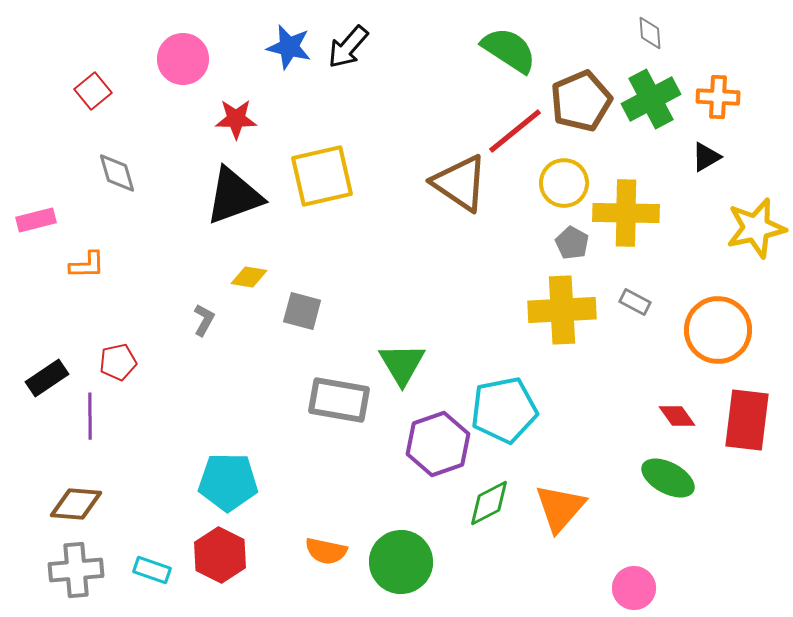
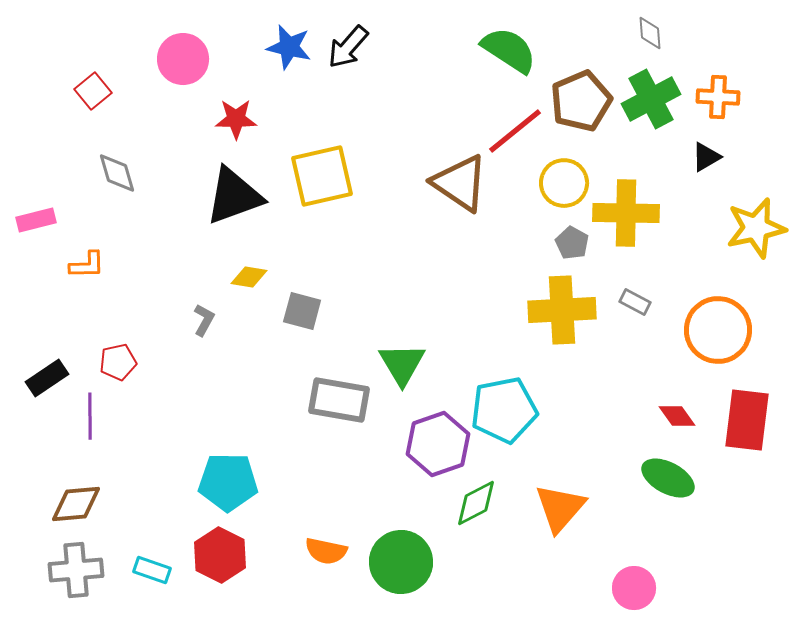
green diamond at (489, 503): moved 13 px left
brown diamond at (76, 504): rotated 10 degrees counterclockwise
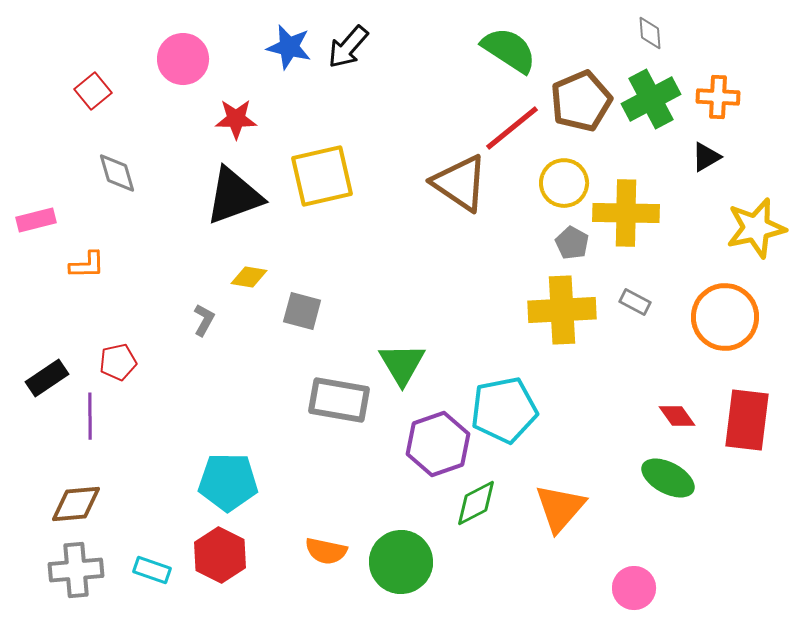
red line at (515, 131): moved 3 px left, 3 px up
orange circle at (718, 330): moved 7 px right, 13 px up
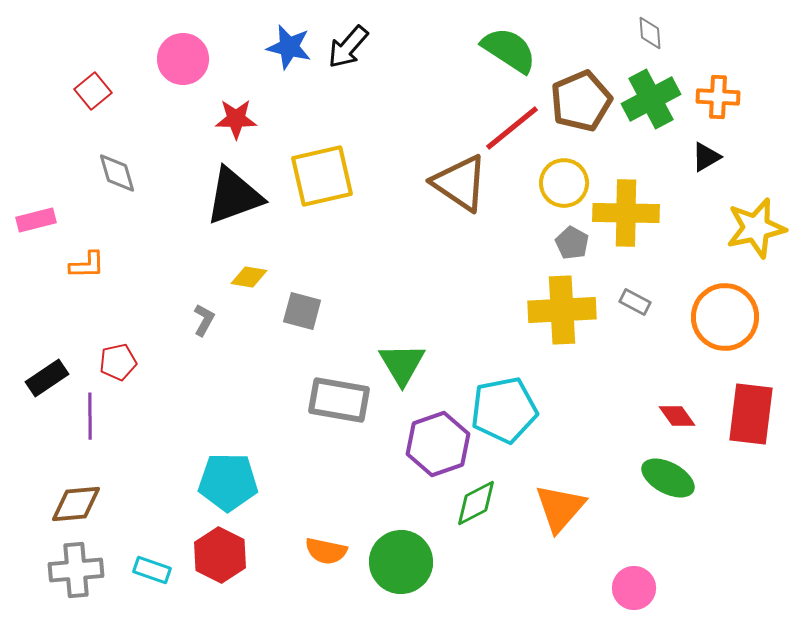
red rectangle at (747, 420): moved 4 px right, 6 px up
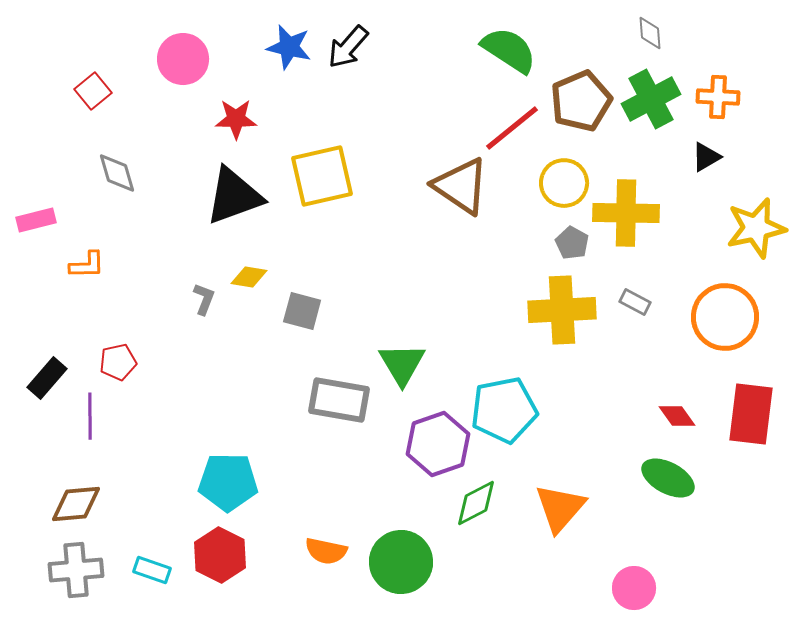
brown triangle at (460, 183): moved 1 px right, 3 px down
gray L-shape at (204, 320): moved 21 px up; rotated 8 degrees counterclockwise
black rectangle at (47, 378): rotated 15 degrees counterclockwise
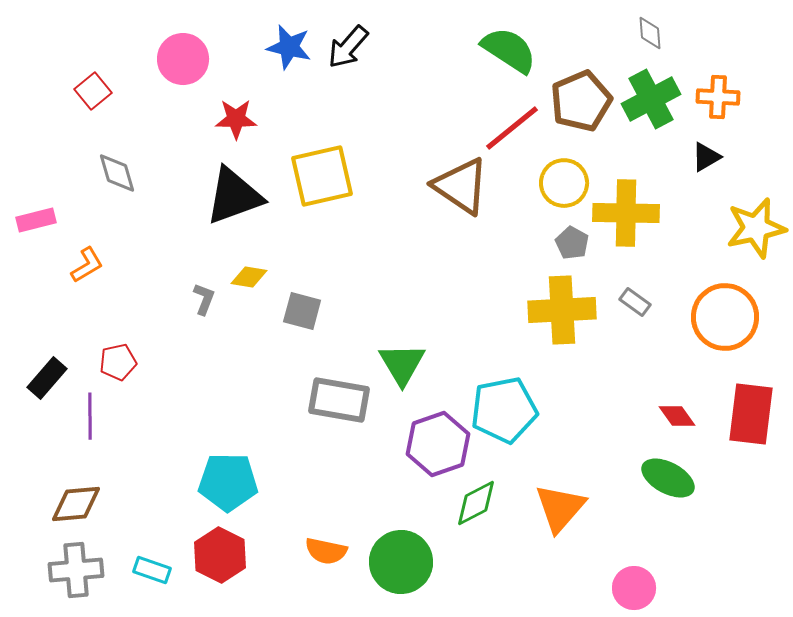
orange L-shape at (87, 265): rotated 30 degrees counterclockwise
gray rectangle at (635, 302): rotated 8 degrees clockwise
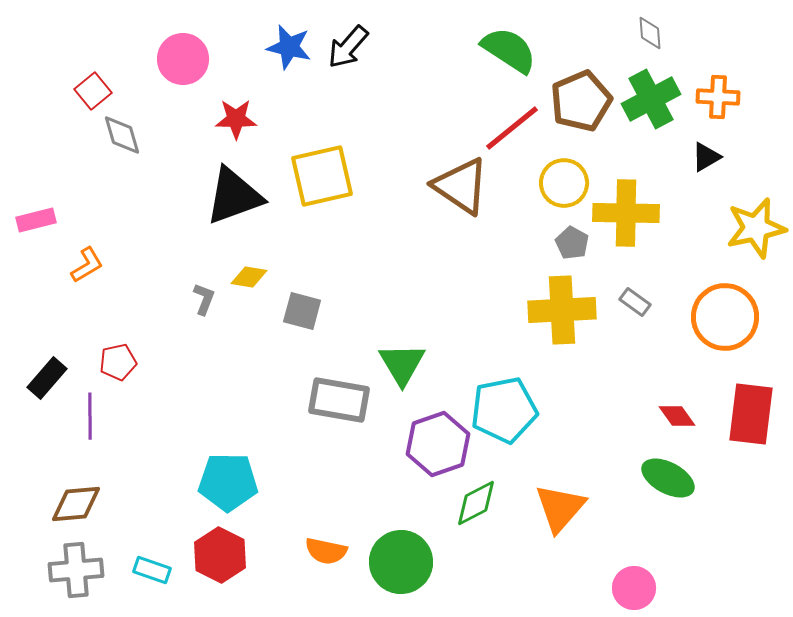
gray diamond at (117, 173): moved 5 px right, 38 px up
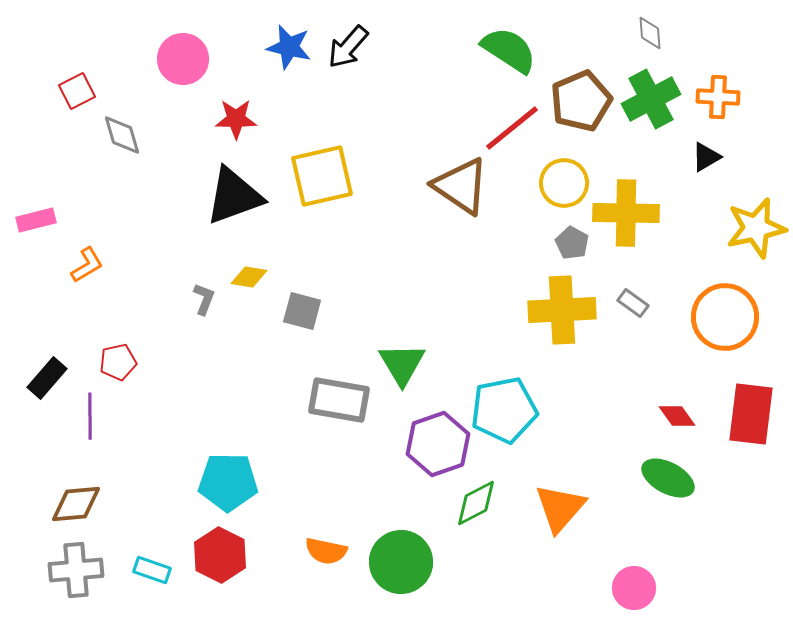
red square at (93, 91): moved 16 px left; rotated 12 degrees clockwise
gray rectangle at (635, 302): moved 2 px left, 1 px down
